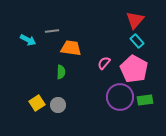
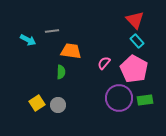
red triangle: rotated 24 degrees counterclockwise
orange trapezoid: moved 3 px down
purple circle: moved 1 px left, 1 px down
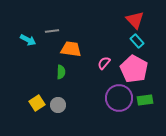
orange trapezoid: moved 2 px up
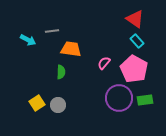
red triangle: moved 1 px up; rotated 12 degrees counterclockwise
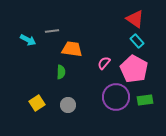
orange trapezoid: moved 1 px right
purple circle: moved 3 px left, 1 px up
gray circle: moved 10 px right
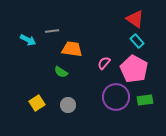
green semicircle: rotated 120 degrees clockwise
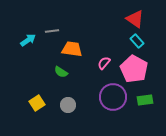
cyan arrow: rotated 63 degrees counterclockwise
purple circle: moved 3 px left
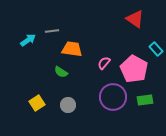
cyan rectangle: moved 19 px right, 8 px down
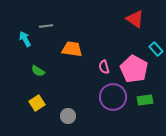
gray line: moved 6 px left, 5 px up
cyan arrow: moved 3 px left, 1 px up; rotated 84 degrees counterclockwise
pink semicircle: moved 4 px down; rotated 56 degrees counterclockwise
green semicircle: moved 23 px left, 1 px up
gray circle: moved 11 px down
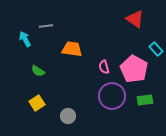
purple circle: moved 1 px left, 1 px up
